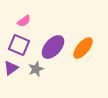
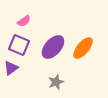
gray star: moved 20 px right, 13 px down
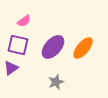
purple square: moved 1 px left; rotated 10 degrees counterclockwise
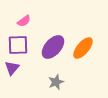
purple square: rotated 15 degrees counterclockwise
purple triangle: moved 1 px right; rotated 14 degrees counterclockwise
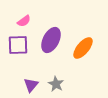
purple ellipse: moved 2 px left, 7 px up; rotated 15 degrees counterclockwise
purple triangle: moved 19 px right, 17 px down
gray star: moved 2 px down; rotated 21 degrees counterclockwise
